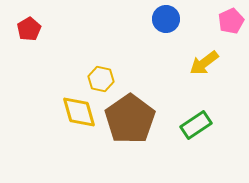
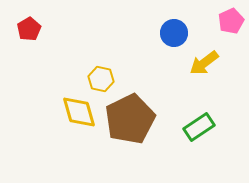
blue circle: moved 8 px right, 14 px down
brown pentagon: rotated 9 degrees clockwise
green rectangle: moved 3 px right, 2 px down
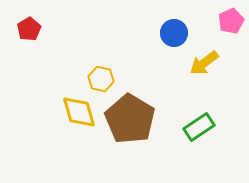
brown pentagon: rotated 15 degrees counterclockwise
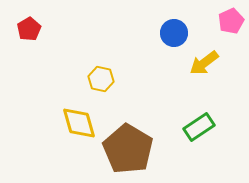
yellow diamond: moved 11 px down
brown pentagon: moved 2 px left, 30 px down
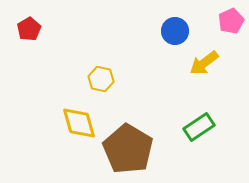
blue circle: moved 1 px right, 2 px up
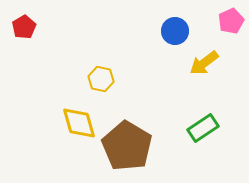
red pentagon: moved 5 px left, 2 px up
green rectangle: moved 4 px right, 1 px down
brown pentagon: moved 1 px left, 3 px up
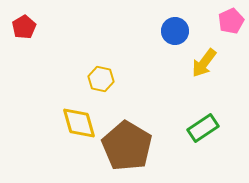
yellow arrow: rotated 16 degrees counterclockwise
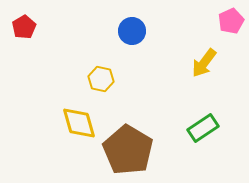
blue circle: moved 43 px left
brown pentagon: moved 1 px right, 4 px down
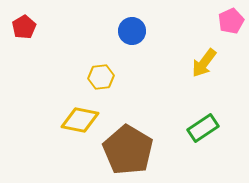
yellow hexagon: moved 2 px up; rotated 20 degrees counterclockwise
yellow diamond: moved 1 px right, 3 px up; rotated 63 degrees counterclockwise
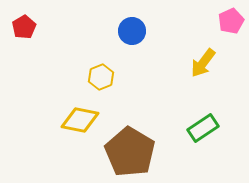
yellow arrow: moved 1 px left
yellow hexagon: rotated 15 degrees counterclockwise
brown pentagon: moved 2 px right, 2 px down
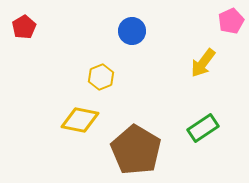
brown pentagon: moved 6 px right, 2 px up
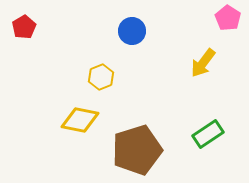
pink pentagon: moved 3 px left, 3 px up; rotated 15 degrees counterclockwise
green rectangle: moved 5 px right, 6 px down
brown pentagon: moved 1 px right; rotated 24 degrees clockwise
